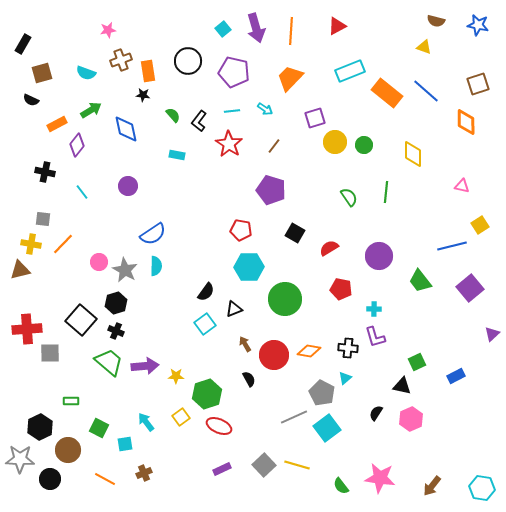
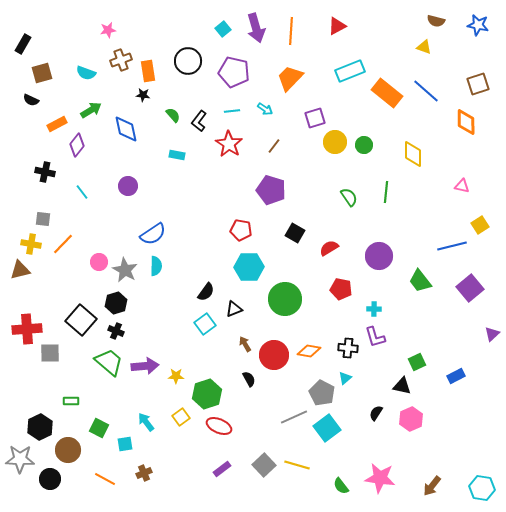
purple rectangle at (222, 469): rotated 12 degrees counterclockwise
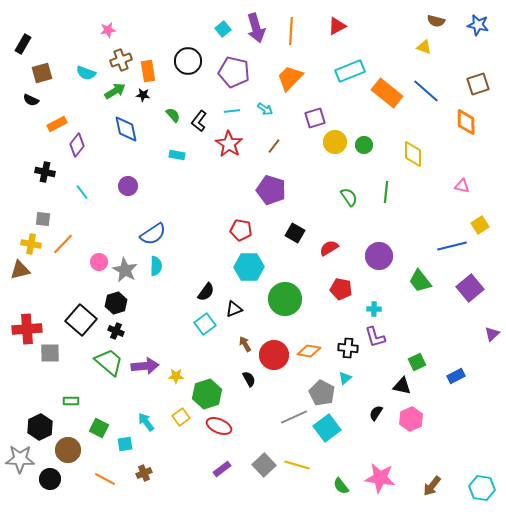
green arrow at (91, 110): moved 24 px right, 19 px up
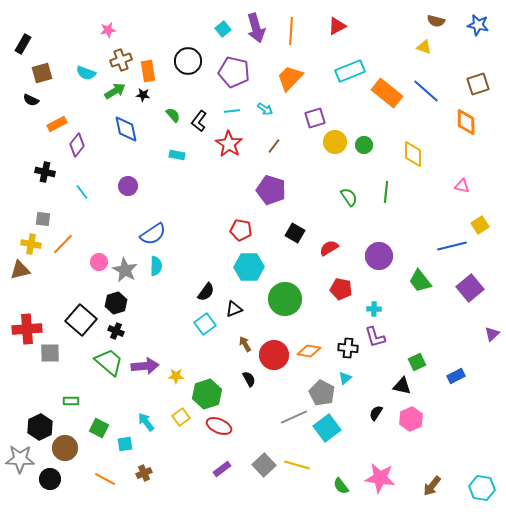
brown circle at (68, 450): moved 3 px left, 2 px up
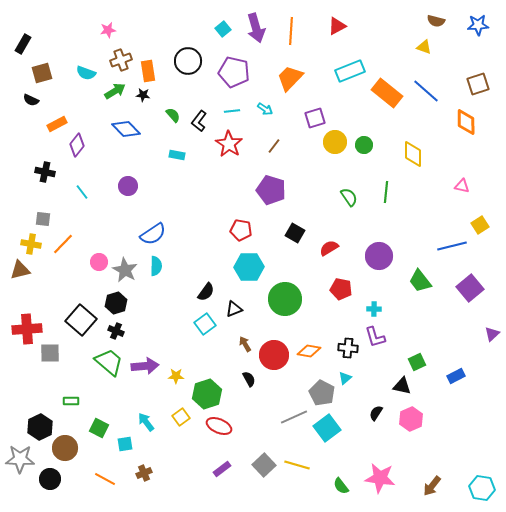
blue star at (478, 25): rotated 15 degrees counterclockwise
blue diamond at (126, 129): rotated 32 degrees counterclockwise
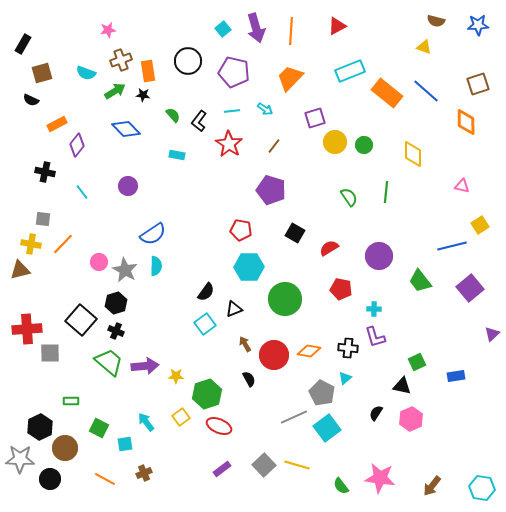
blue rectangle at (456, 376): rotated 18 degrees clockwise
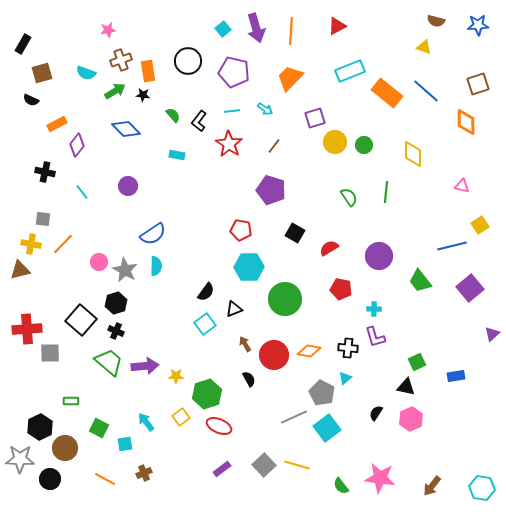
black triangle at (402, 386): moved 4 px right, 1 px down
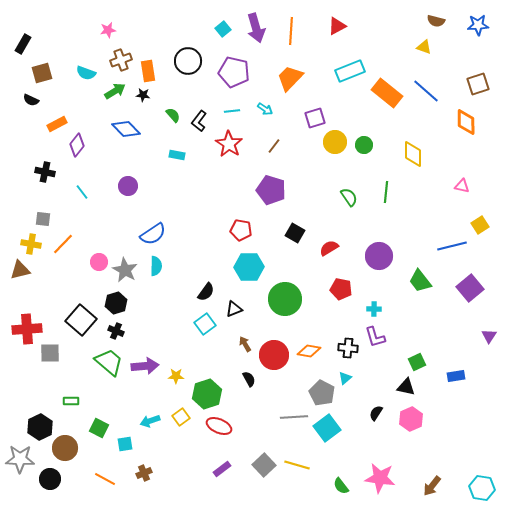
purple triangle at (492, 334): moved 3 px left, 2 px down; rotated 14 degrees counterclockwise
gray line at (294, 417): rotated 20 degrees clockwise
cyan arrow at (146, 422): moved 4 px right, 1 px up; rotated 72 degrees counterclockwise
